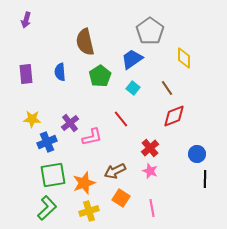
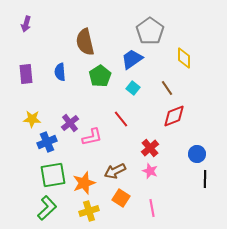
purple arrow: moved 4 px down
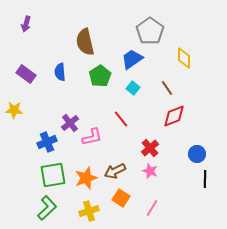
purple rectangle: rotated 48 degrees counterclockwise
yellow star: moved 18 px left, 9 px up
orange star: moved 2 px right, 5 px up
pink line: rotated 42 degrees clockwise
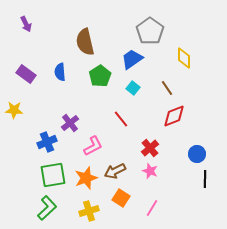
purple arrow: rotated 42 degrees counterclockwise
pink L-shape: moved 1 px right, 9 px down; rotated 15 degrees counterclockwise
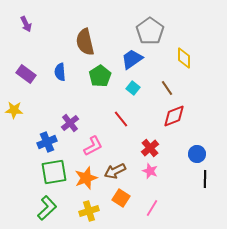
green square: moved 1 px right, 3 px up
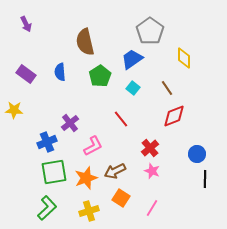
pink star: moved 2 px right
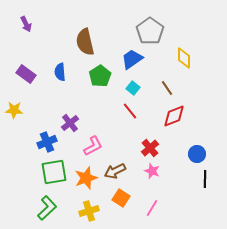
red line: moved 9 px right, 8 px up
